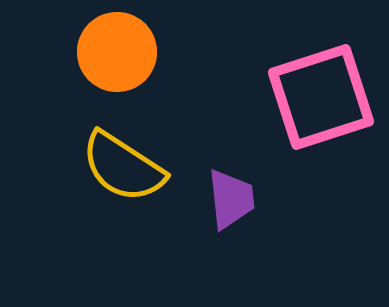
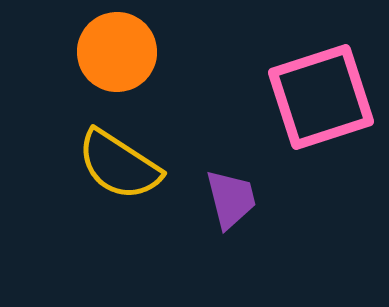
yellow semicircle: moved 4 px left, 2 px up
purple trapezoid: rotated 8 degrees counterclockwise
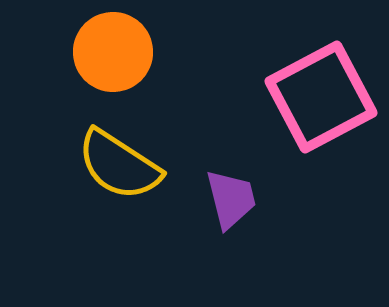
orange circle: moved 4 px left
pink square: rotated 10 degrees counterclockwise
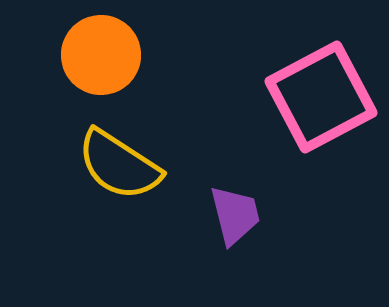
orange circle: moved 12 px left, 3 px down
purple trapezoid: moved 4 px right, 16 px down
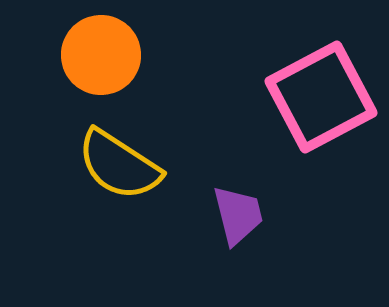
purple trapezoid: moved 3 px right
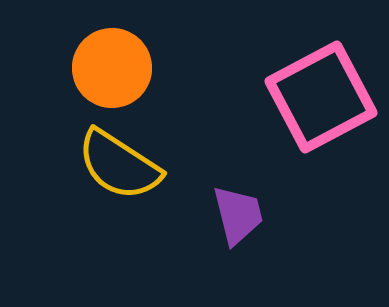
orange circle: moved 11 px right, 13 px down
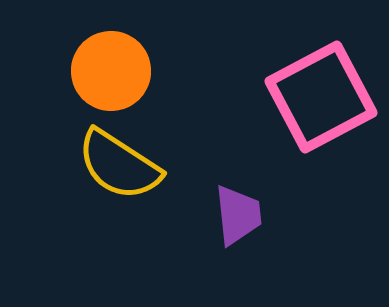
orange circle: moved 1 px left, 3 px down
purple trapezoid: rotated 8 degrees clockwise
